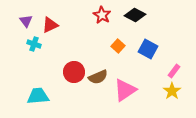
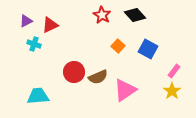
black diamond: rotated 20 degrees clockwise
purple triangle: rotated 40 degrees clockwise
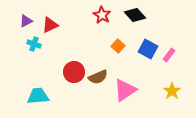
pink rectangle: moved 5 px left, 16 px up
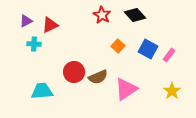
cyan cross: rotated 16 degrees counterclockwise
pink triangle: moved 1 px right, 1 px up
cyan trapezoid: moved 4 px right, 5 px up
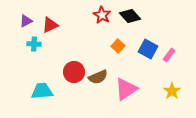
black diamond: moved 5 px left, 1 px down
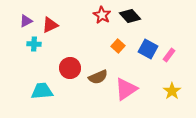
red circle: moved 4 px left, 4 px up
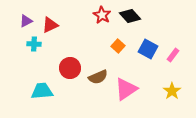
pink rectangle: moved 4 px right
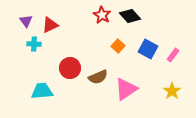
purple triangle: rotated 40 degrees counterclockwise
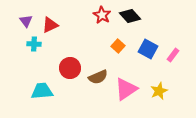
yellow star: moved 13 px left; rotated 12 degrees clockwise
